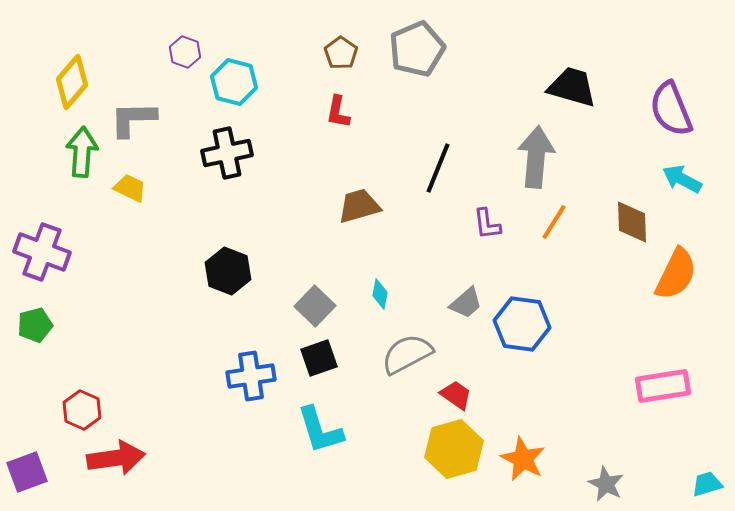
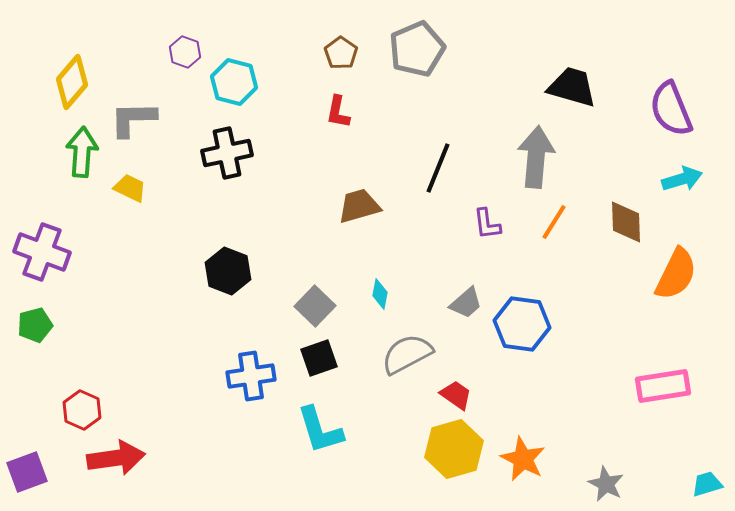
cyan arrow: rotated 135 degrees clockwise
brown diamond: moved 6 px left
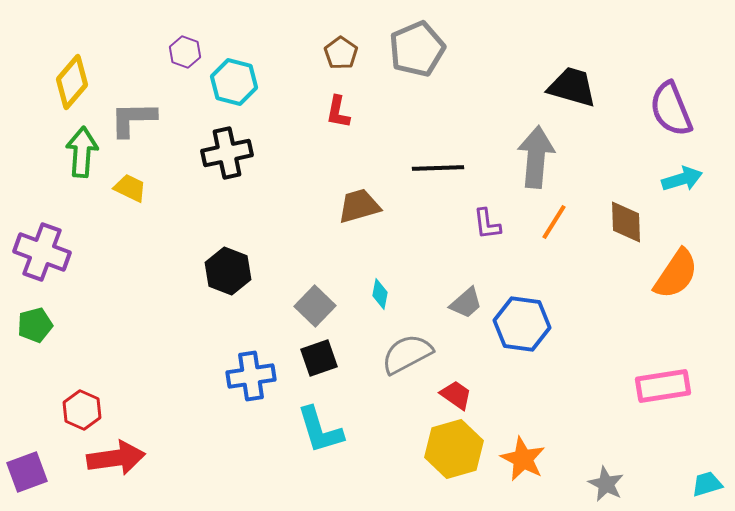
black line: rotated 66 degrees clockwise
orange semicircle: rotated 8 degrees clockwise
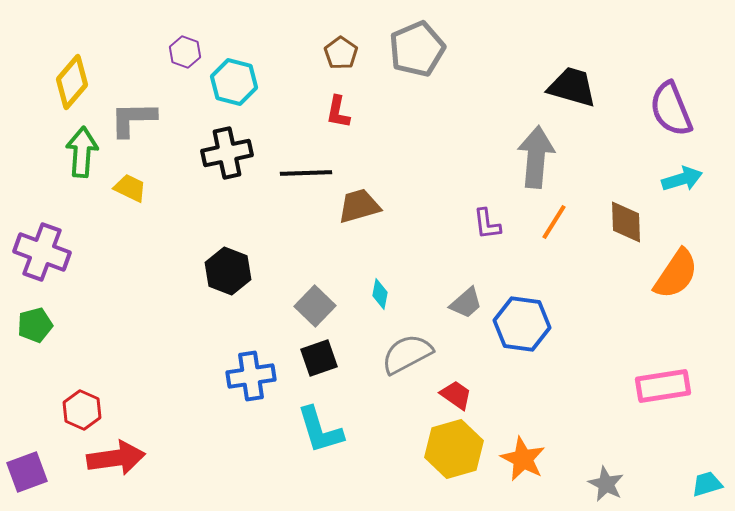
black line: moved 132 px left, 5 px down
